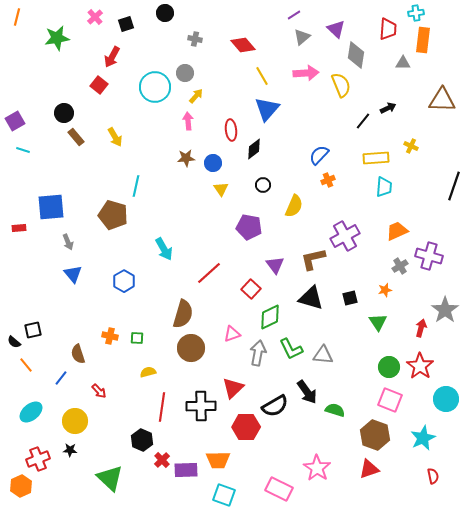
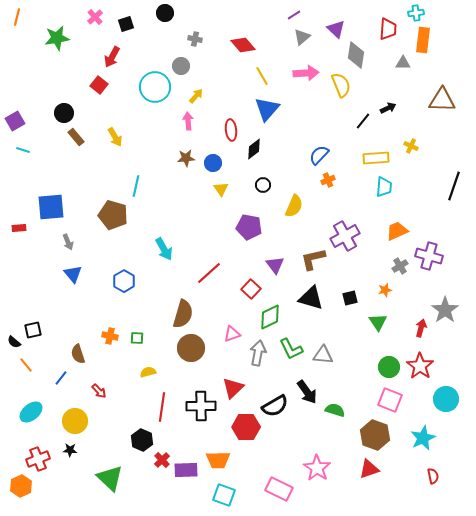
gray circle at (185, 73): moved 4 px left, 7 px up
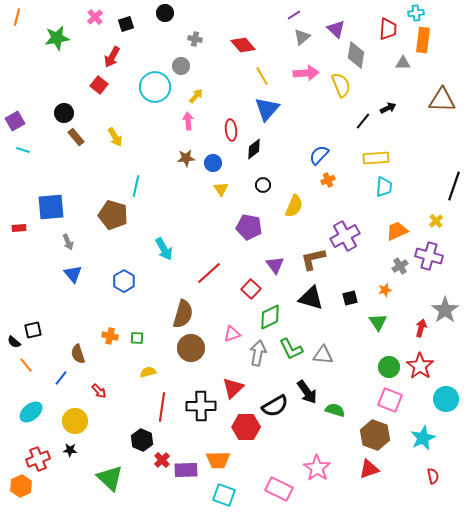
yellow cross at (411, 146): moved 25 px right, 75 px down; rotated 24 degrees clockwise
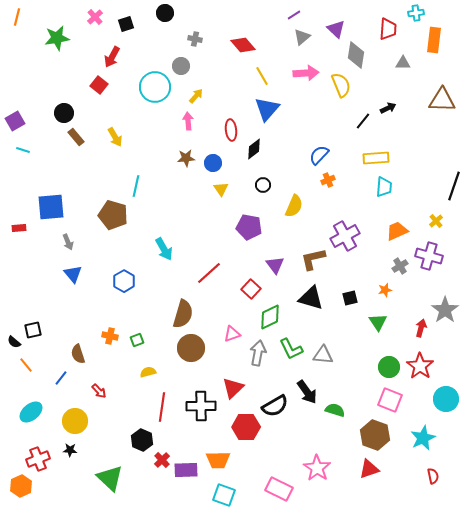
orange rectangle at (423, 40): moved 11 px right
green square at (137, 338): moved 2 px down; rotated 24 degrees counterclockwise
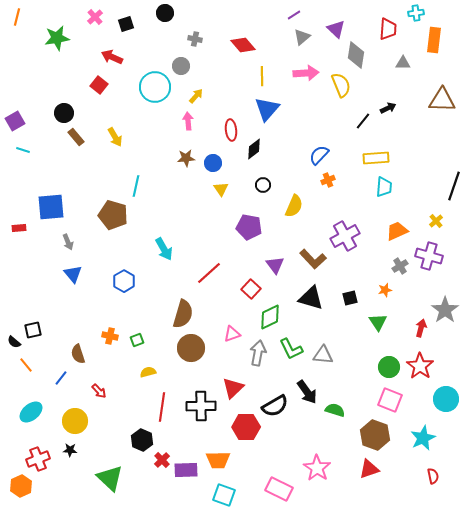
red arrow at (112, 57): rotated 85 degrees clockwise
yellow line at (262, 76): rotated 30 degrees clockwise
brown L-shape at (313, 259): rotated 120 degrees counterclockwise
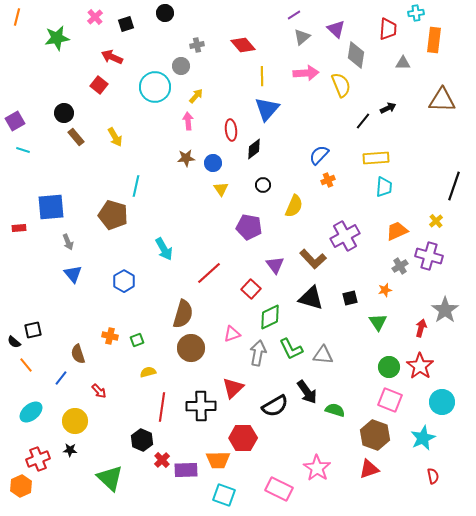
gray cross at (195, 39): moved 2 px right, 6 px down; rotated 24 degrees counterclockwise
cyan circle at (446, 399): moved 4 px left, 3 px down
red hexagon at (246, 427): moved 3 px left, 11 px down
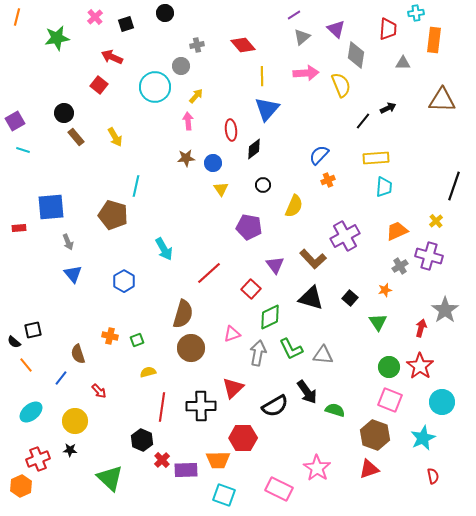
black square at (350, 298): rotated 35 degrees counterclockwise
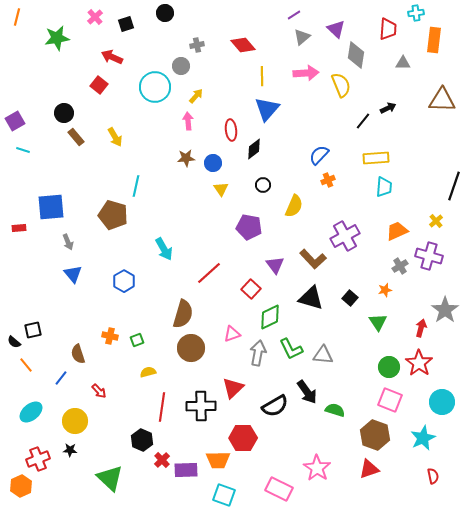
red star at (420, 366): moved 1 px left, 3 px up
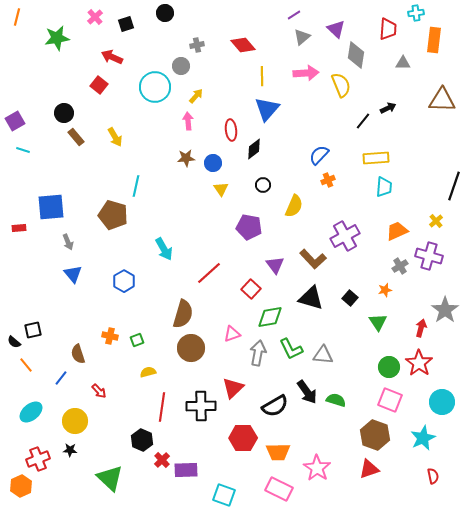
green diamond at (270, 317): rotated 16 degrees clockwise
green semicircle at (335, 410): moved 1 px right, 10 px up
orange trapezoid at (218, 460): moved 60 px right, 8 px up
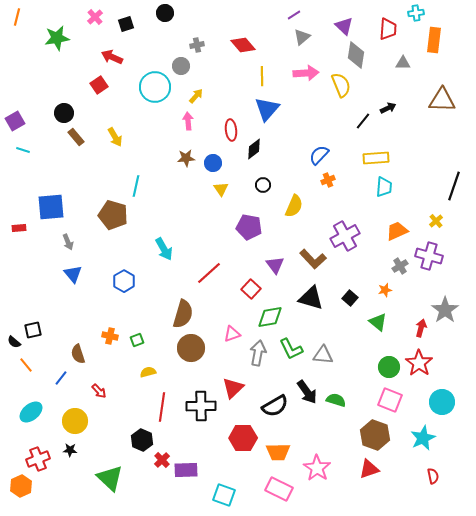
purple triangle at (336, 29): moved 8 px right, 3 px up
red square at (99, 85): rotated 18 degrees clockwise
green triangle at (378, 322): rotated 18 degrees counterclockwise
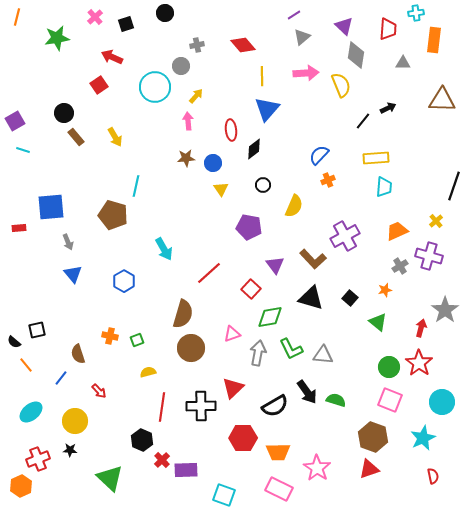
black square at (33, 330): moved 4 px right
brown hexagon at (375, 435): moved 2 px left, 2 px down
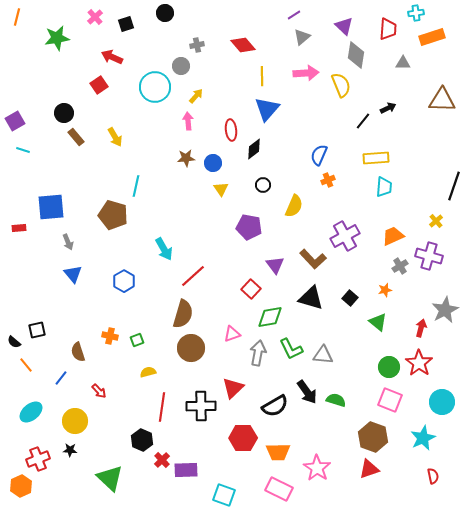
orange rectangle at (434, 40): moved 2 px left, 3 px up; rotated 65 degrees clockwise
blue semicircle at (319, 155): rotated 20 degrees counterclockwise
orange trapezoid at (397, 231): moved 4 px left, 5 px down
red line at (209, 273): moved 16 px left, 3 px down
gray star at (445, 310): rotated 8 degrees clockwise
brown semicircle at (78, 354): moved 2 px up
